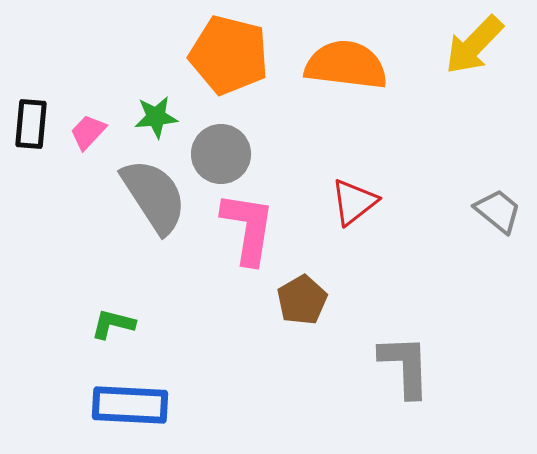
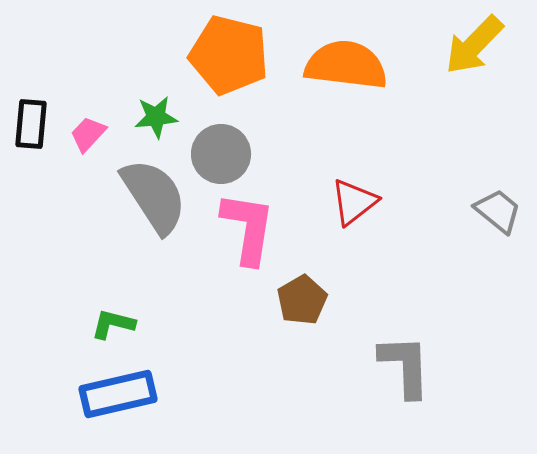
pink trapezoid: moved 2 px down
blue rectangle: moved 12 px left, 11 px up; rotated 16 degrees counterclockwise
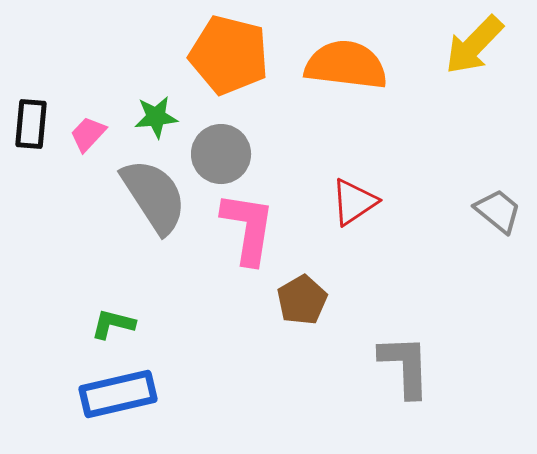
red triangle: rotated 4 degrees clockwise
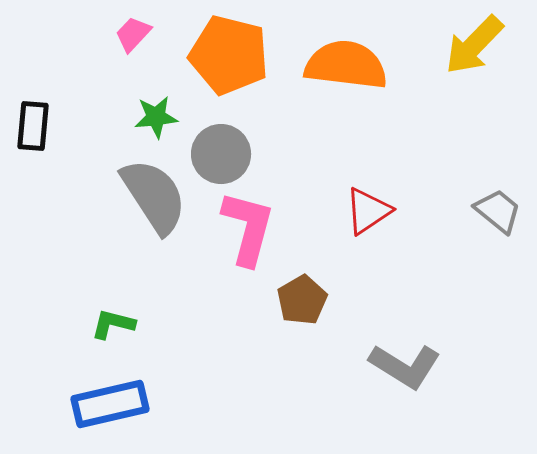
black rectangle: moved 2 px right, 2 px down
pink trapezoid: moved 45 px right, 100 px up
red triangle: moved 14 px right, 9 px down
pink L-shape: rotated 6 degrees clockwise
gray L-shape: rotated 124 degrees clockwise
blue rectangle: moved 8 px left, 10 px down
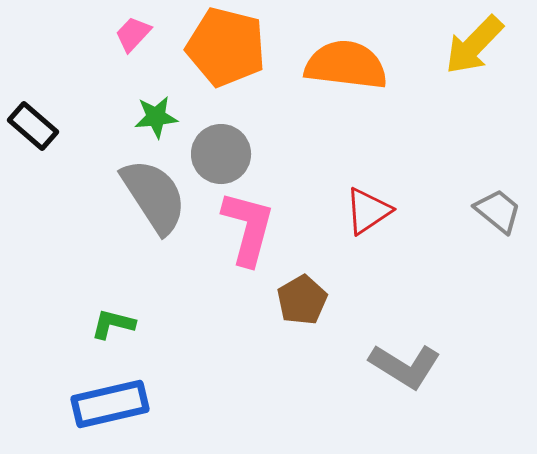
orange pentagon: moved 3 px left, 8 px up
black rectangle: rotated 54 degrees counterclockwise
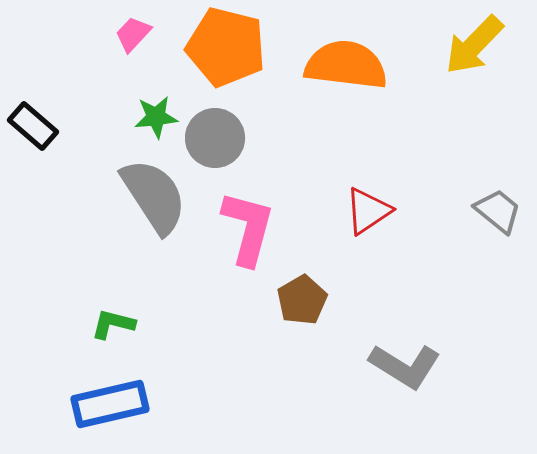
gray circle: moved 6 px left, 16 px up
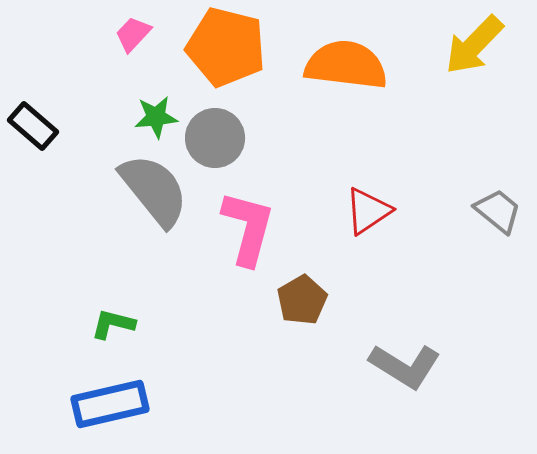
gray semicircle: moved 6 px up; rotated 6 degrees counterclockwise
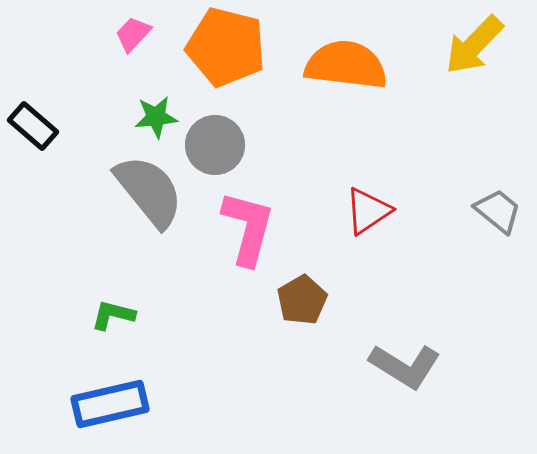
gray circle: moved 7 px down
gray semicircle: moved 5 px left, 1 px down
green L-shape: moved 9 px up
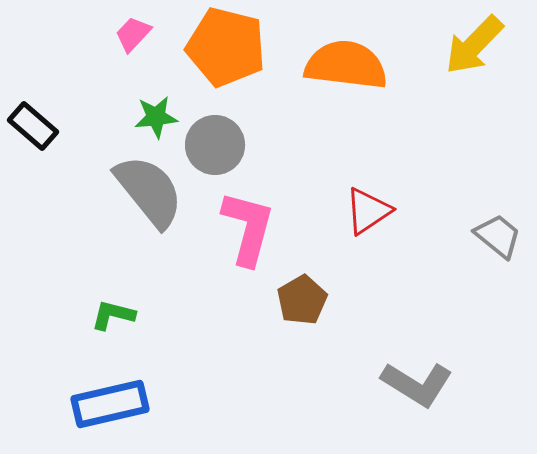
gray trapezoid: moved 25 px down
gray L-shape: moved 12 px right, 18 px down
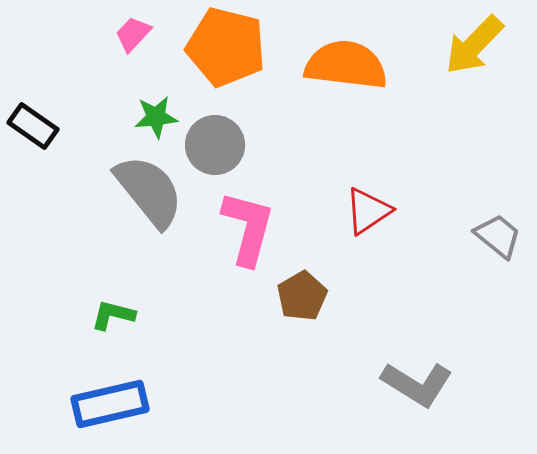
black rectangle: rotated 6 degrees counterclockwise
brown pentagon: moved 4 px up
